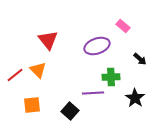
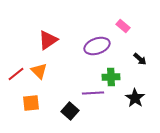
red triangle: rotated 35 degrees clockwise
orange triangle: moved 1 px right, 1 px down
red line: moved 1 px right, 1 px up
orange square: moved 1 px left, 2 px up
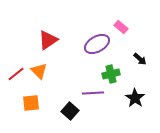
pink rectangle: moved 2 px left, 1 px down
purple ellipse: moved 2 px up; rotated 10 degrees counterclockwise
green cross: moved 3 px up; rotated 12 degrees counterclockwise
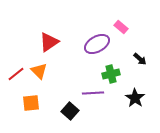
red triangle: moved 1 px right, 2 px down
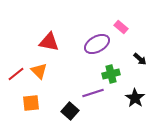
red triangle: rotated 45 degrees clockwise
purple line: rotated 15 degrees counterclockwise
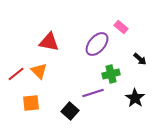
purple ellipse: rotated 20 degrees counterclockwise
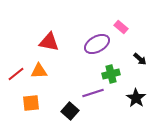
purple ellipse: rotated 20 degrees clockwise
orange triangle: rotated 48 degrees counterclockwise
black star: moved 1 px right
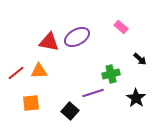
purple ellipse: moved 20 px left, 7 px up
red line: moved 1 px up
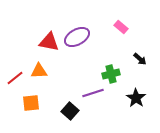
red line: moved 1 px left, 5 px down
